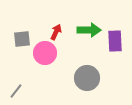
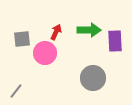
gray circle: moved 6 px right
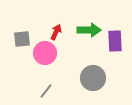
gray line: moved 30 px right
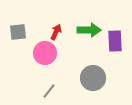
gray square: moved 4 px left, 7 px up
gray line: moved 3 px right
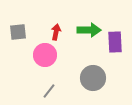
red arrow: rotated 14 degrees counterclockwise
purple rectangle: moved 1 px down
pink circle: moved 2 px down
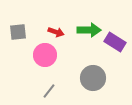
red arrow: rotated 98 degrees clockwise
purple rectangle: rotated 55 degrees counterclockwise
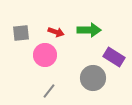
gray square: moved 3 px right, 1 px down
purple rectangle: moved 1 px left, 15 px down
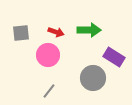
pink circle: moved 3 px right
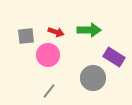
gray square: moved 5 px right, 3 px down
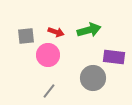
green arrow: rotated 15 degrees counterclockwise
purple rectangle: rotated 25 degrees counterclockwise
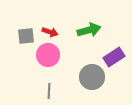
red arrow: moved 6 px left
purple rectangle: rotated 40 degrees counterclockwise
gray circle: moved 1 px left, 1 px up
gray line: rotated 35 degrees counterclockwise
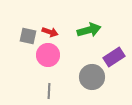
gray square: moved 2 px right; rotated 18 degrees clockwise
